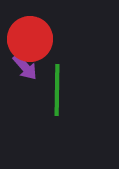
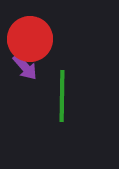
green line: moved 5 px right, 6 px down
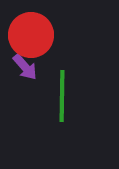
red circle: moved 1 px right, 4 px up
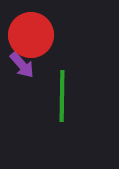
purple arrow: moved 3 px left, 2 px up
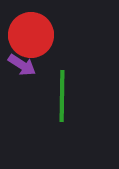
purple arrow: rotated 16 degrees counterclockwise
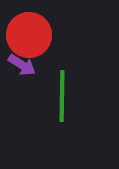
red circle: moved 2 px left
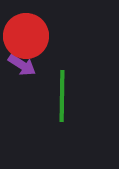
red circle: moved 3 px left, 1 px down
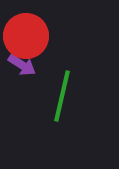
green line: rotated 12 degrees clockwise
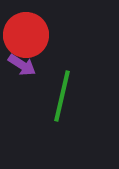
red circle: moved 1 px up
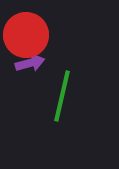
purple arrow: moved 8 px right, 2 px up; rotated 48 degrees counterclockwise
